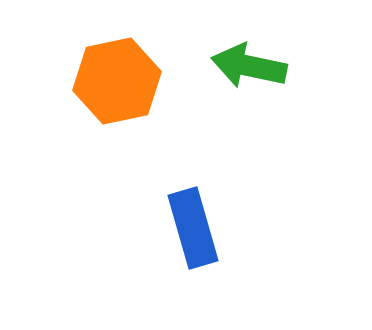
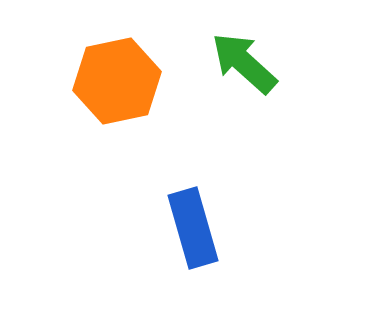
green arrow: moved 5 px left, 3 px up; rotated 30 degrees clockwise
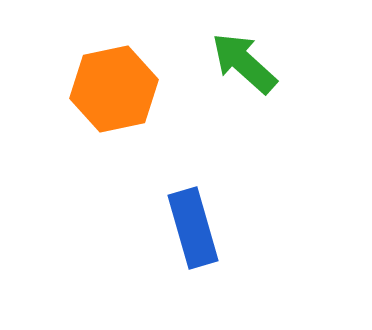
orange hexagon: moved 3 px left, 8 px down
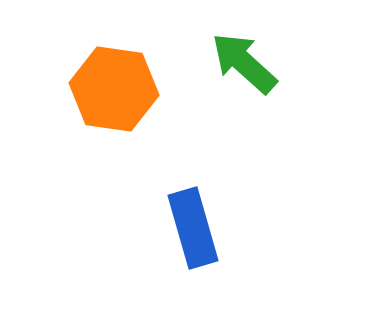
orange hexagon: rotated 20 degrees clockwise
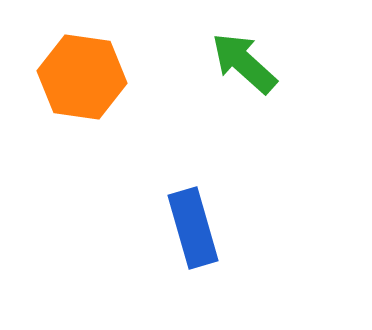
orange hexagon: moved 32 px left, 12 px up
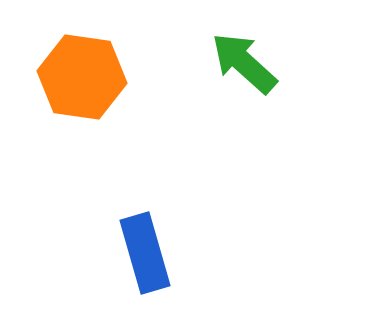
blue rectangle: moved 48 px left, 25 px down
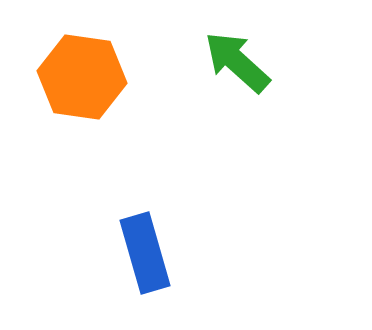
green arrow: moved 7 px left, 1 px up
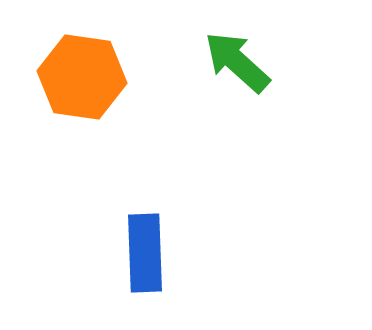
blue rectangle: rotated 14 degrees clockwise
